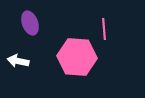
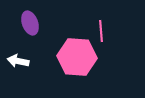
pink line: moved 3 px left, 2 px down
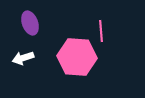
white arrow: moved 5 px right, 3 px up; rotated 30 degrees counterclockwise
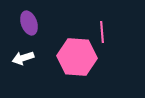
purple ellipse: moved 1 px left
pink line: moved 1 px right, 1 px down
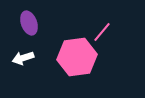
pink line: rotated 45 degrees clockwise
pink hexagon: rotated 12 degrees counterclockwise
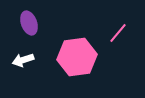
pink line: moved 16 px right, 1 px down
white arrow: moved 2 px down
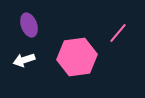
purple ellipse: moved 2 px down
white arrow: moved 1 px right
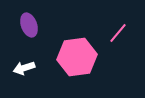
white arrow: moved 8 px down
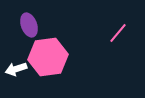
pink hexagon: moved 29 px left
white arrow: moved 8 px left, 1 px down
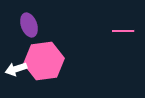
pink line: moved 5 px right, 2 px up; rotated 50 degrees clockwise
pink hexagon: moved 4 px left, 4 px down
